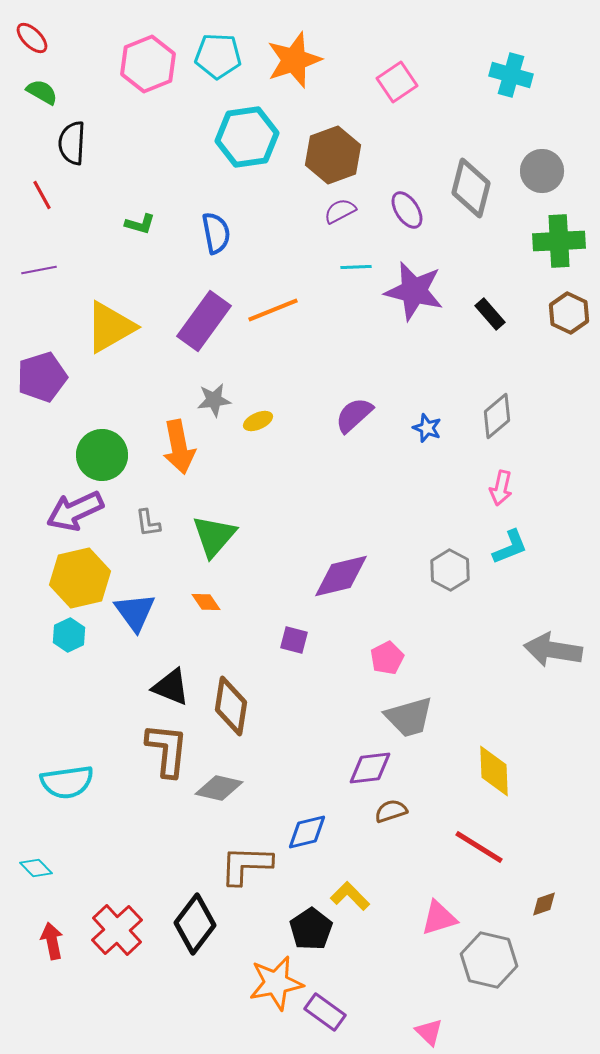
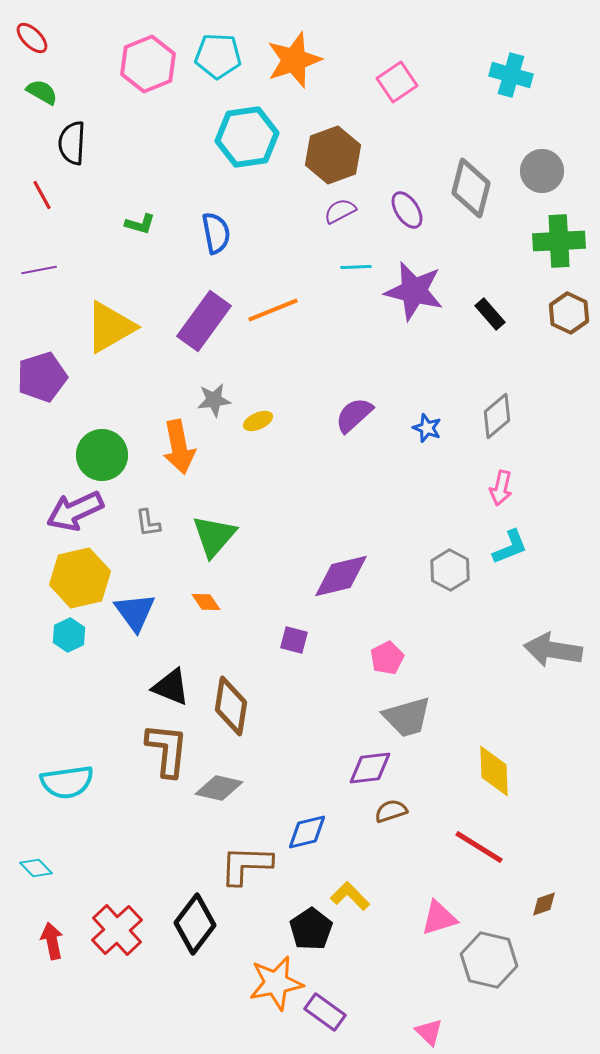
gray trapezoid at (409, 717): moved 2 px left
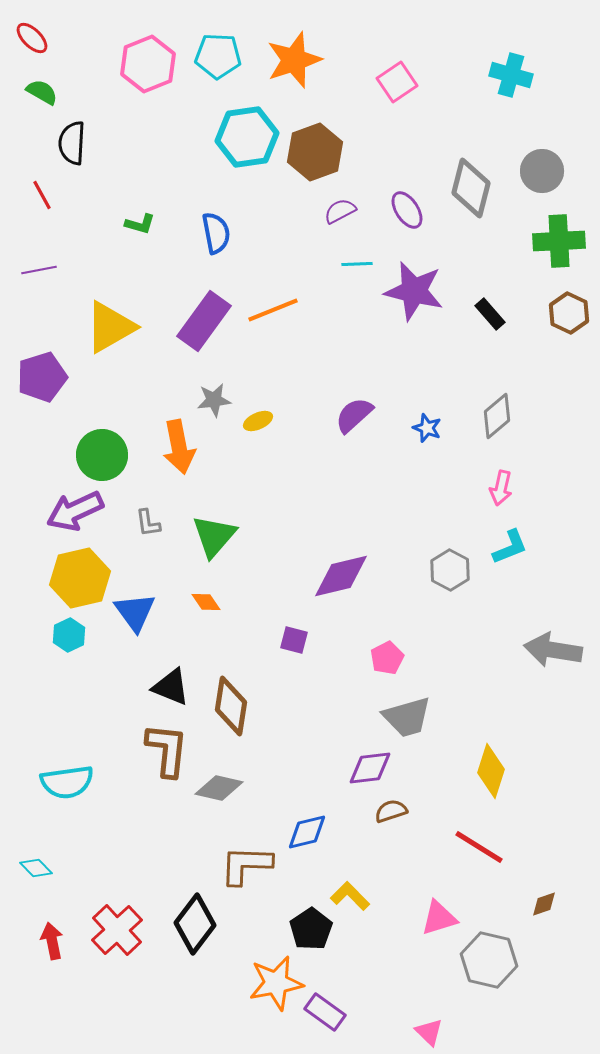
brown hexagon at (333, 155): moved 18 px left, 3 px up
cyan line at (356, 267): moved 1 px right, 3 px up
yellow diamond at (494, 771): moved 3 px left; rotated 20 degrees clockwise
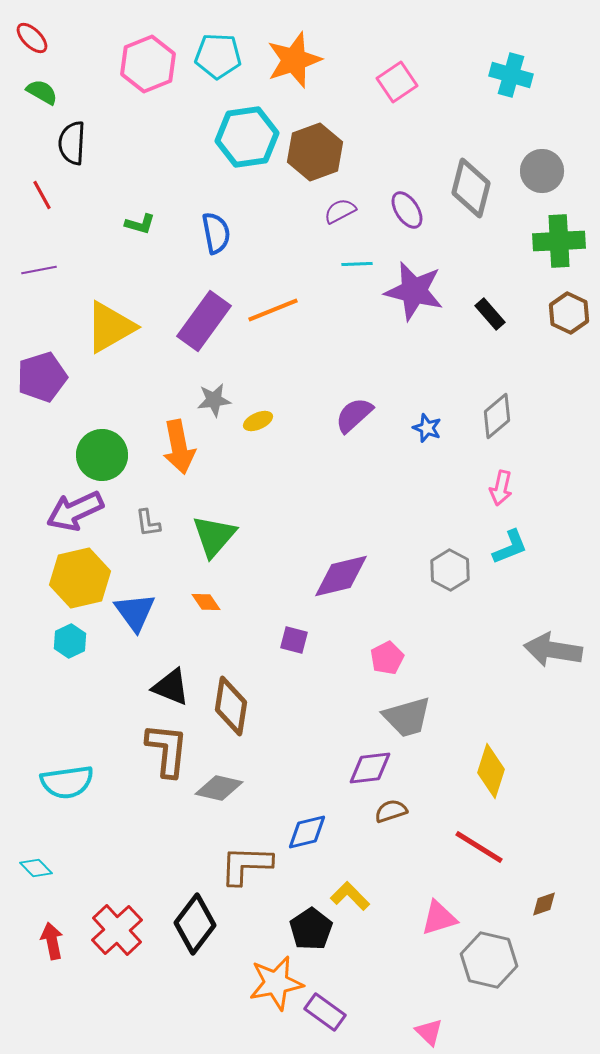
cyan hexagon at (69, 635): moved 1 px right, 6 px down
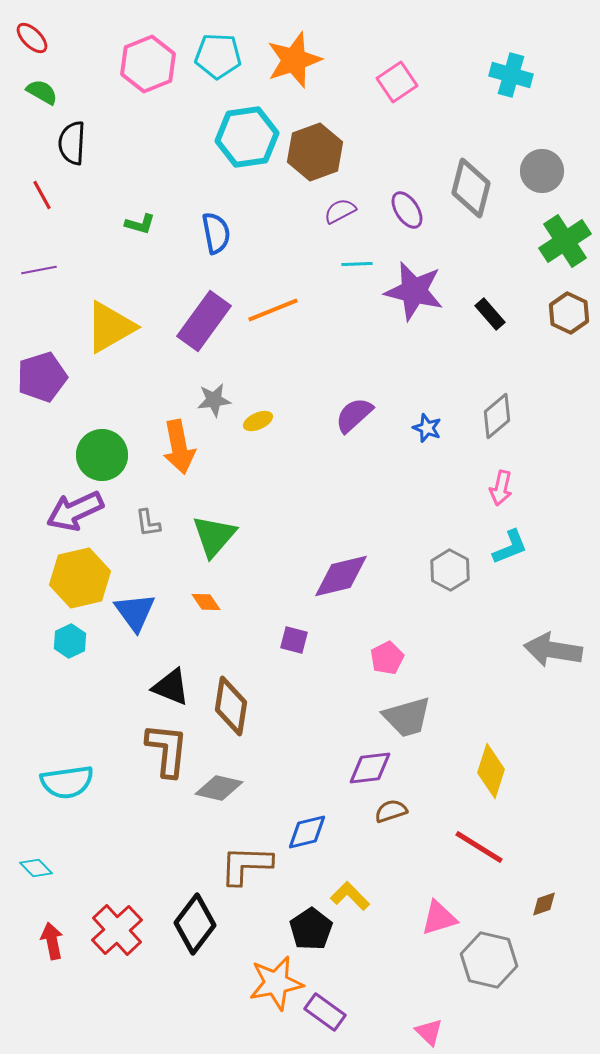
green cross at (559, 241): moved 6 px right; rotated 30 degrees counterclockwise
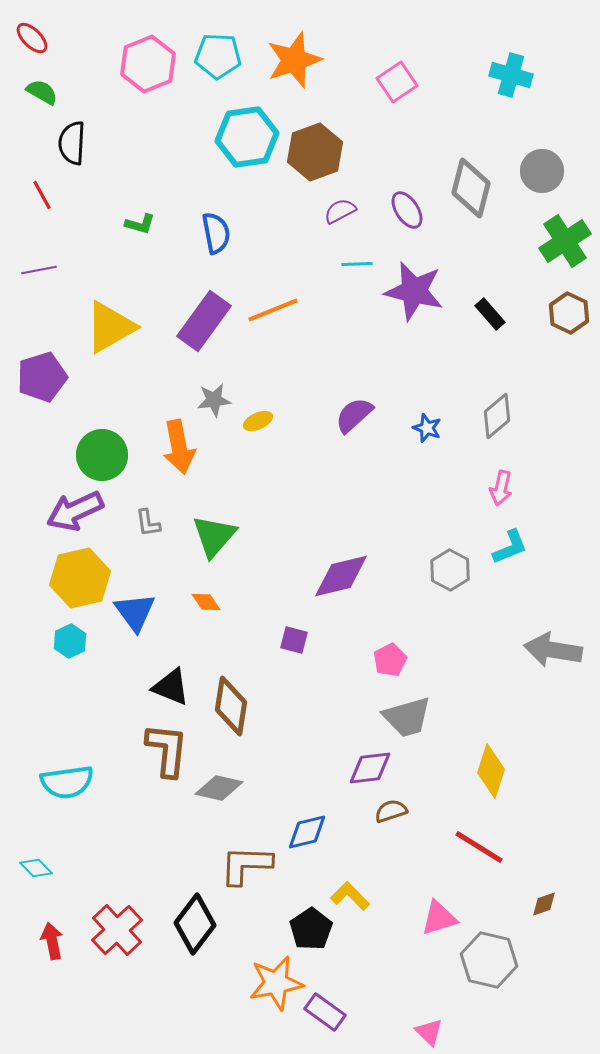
pink pentagon at (387, 658): moved 3 px right, 2 px down
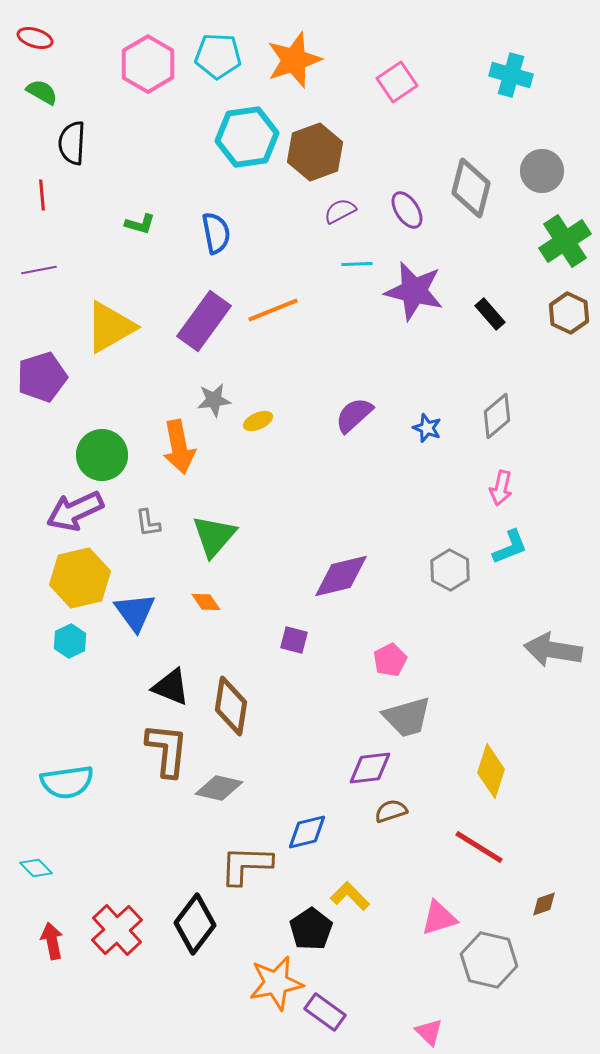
red ellipse at (32, 38): moved 3 px right; rotated 28 degrees counterclockwise
pink hexagon at (148, 64): rotated 8 degrees counterclockwise
red line at (42, 195): rotated 24 degrees clockwise
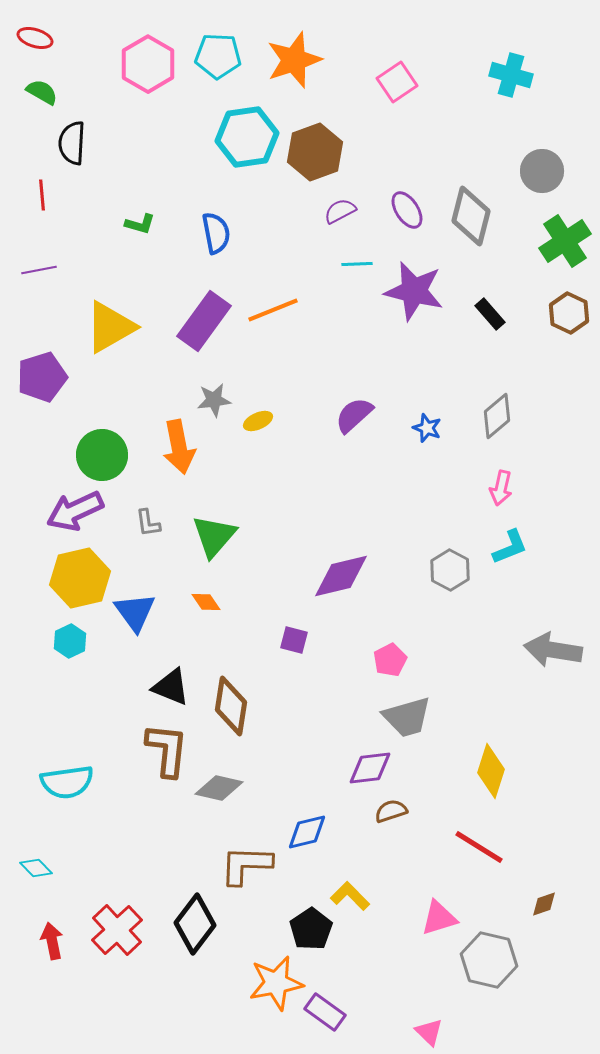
gray diamond at (471, 188): moved 28 px down
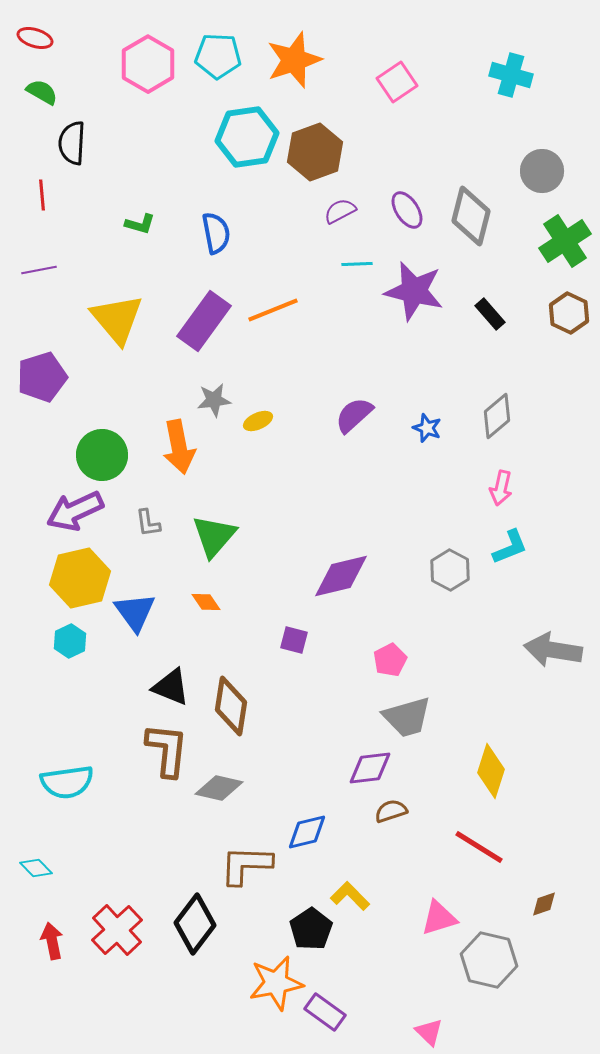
yellow triangle at (110, 327): moved 7 px right, 8 px up; rotated 40 degrees counterclockwise
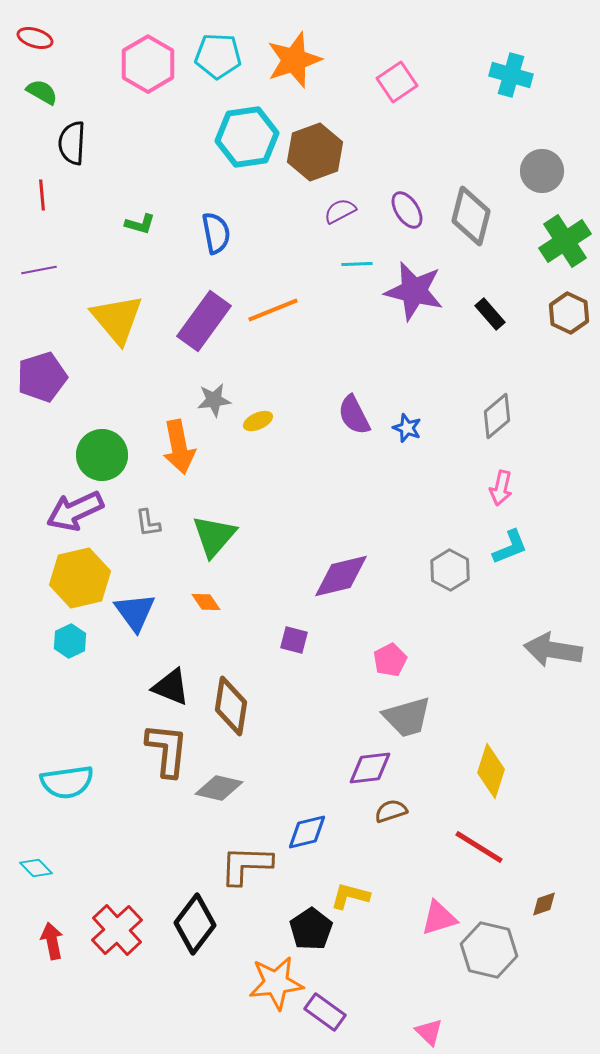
purple semicircle at (354, 415): rotated 75 degrees counterclockwise
blue star at (427, 428): moved 20 px left
yellow L-shape at (350, 896): rotated 30 degrees counterclockwise
gray hexagon at (489, 960): moved 10 px up
orange star at (276, 983): rotated 4 degrees clockwise
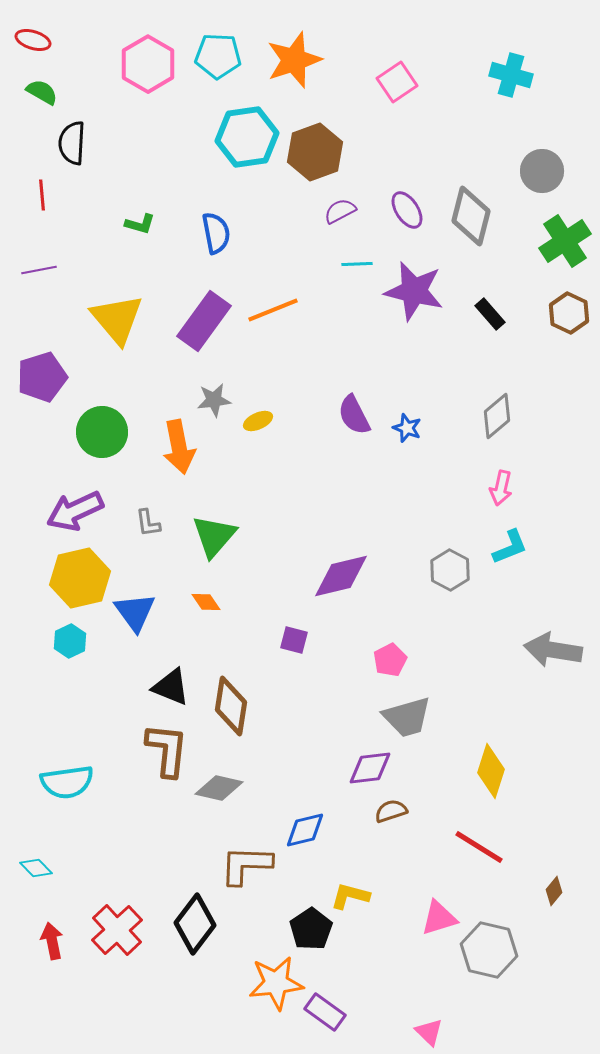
red ellipse at (35, 38): moved 2 px left, 2 px down
green circle at (102, 455): moved 23 px up
blue diamond at (307, 832): moved 2 px left, 2 px up
brown diamond at (544, 904): moved 10 px right, 13 px up; rotated 32 degrees counterclockwise
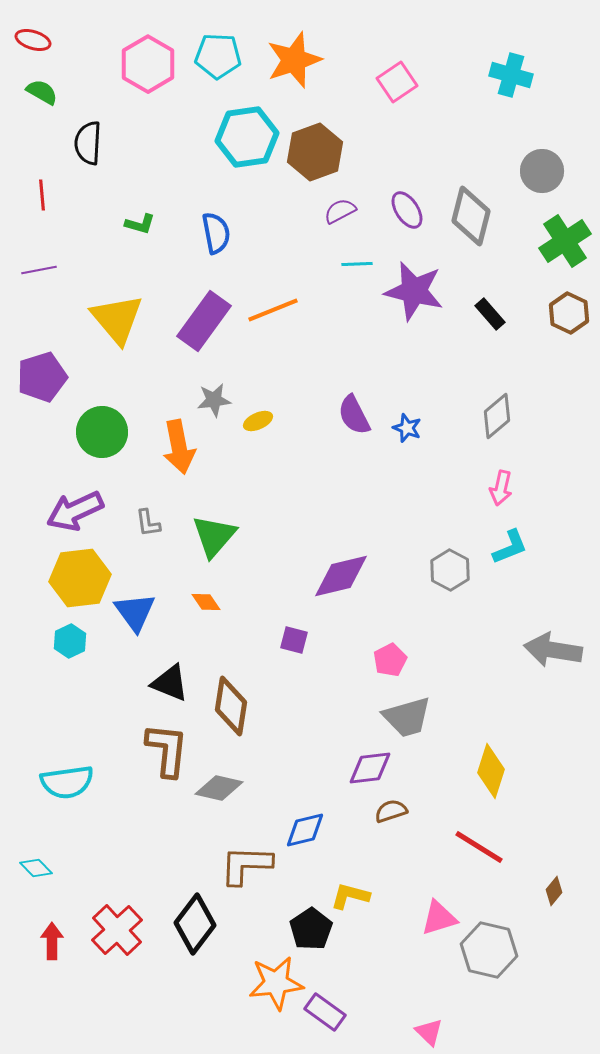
black semicircle at (72, 143): moved 16 px right
yellow hexagon at (80, 578): rotated 6 degrees clockwise
black triangle at (171, 687): moved 1 px left, 4 px up
red arrow at (52, 941): rotated 12 degrees clockwise
